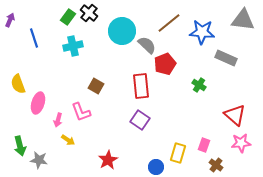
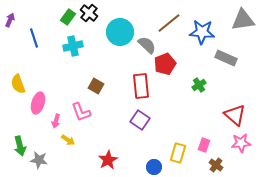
gray triangle: rotated 15 degrees counterclockwise
cyan circle: moved 2 px left, 1 px down
green cross: rotated 24 degrees clockwise
pink arrow: moved 2 px left, 1 px down
blue circle: moved 2 px left
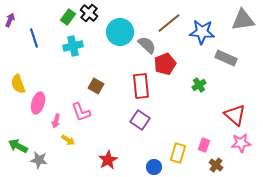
green arrow: moved 2 px left; rotated 132 degrees clockwise
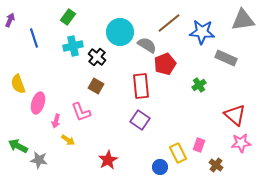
black cross: moved 8 px right, 44 px down
gray semicircle: rotated 12 degrees counterclockwise
pink rectangle: moved 5 px left
yellow rectangle: rotated 42 degrees counterclockwise
blue circle: moved 6 px right
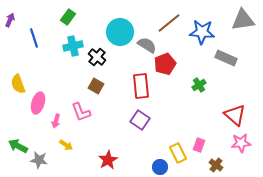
yellow arrow: moved 2 px left, 5 px down
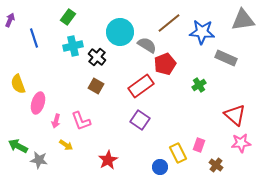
red rectangle: rotated 60 degrees clockwise
pink L-shape: moved 9 px down
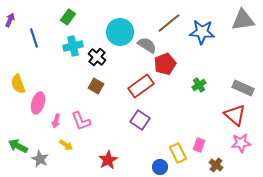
gray rectangle: moved 17 px right, 30 px down
gray star: moved 1 px right, 1 px up; rotated 18 degrees clockwise
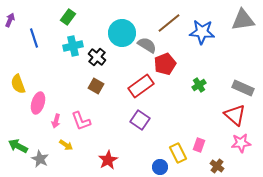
cyan circle: moved 2 px right, 1 px down
brown cross: moved 1 px right, 1 px down
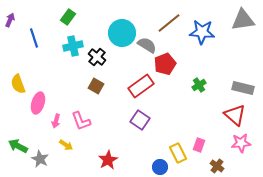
gray rectangle: rotated 10 degrees counterclockwise
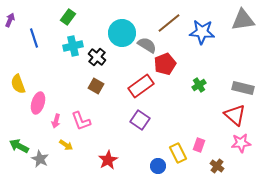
green arrow: moved 1 px right
blue circle: moved 2 px left, 1 px up
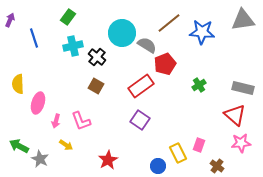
yellow semicircle: rotated 18 degrees clockwise
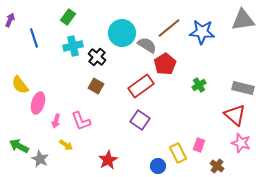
brown line: moved 5 px down
red pentagon: rotated 10 degrees counterclockwise
yellow semicircle: moved 2 px right, 1 px down; rotated 36 degrees counterclockwise
pink star: rotated 24 degrees clockwise
